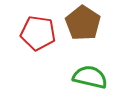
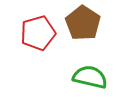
red pentagon: rotated 24 degrees counterclockwise
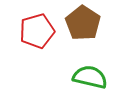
red pentagon: moved 1 px left, 2 px up
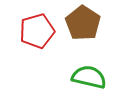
green semicircle: moved 1 px left
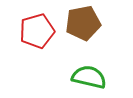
brown pentagon: rotated 28 degrees clockwise
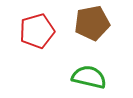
brown pentagon: moved 9 px right
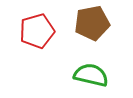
green semicircle: moved 2 px right, 2 px up
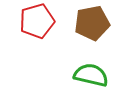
red pentagon: moved 10 px up
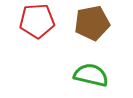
red pentagon: rotated 12 degrees clockwise
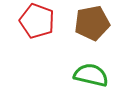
red pentagon: rotated 24 degrees clockwise
